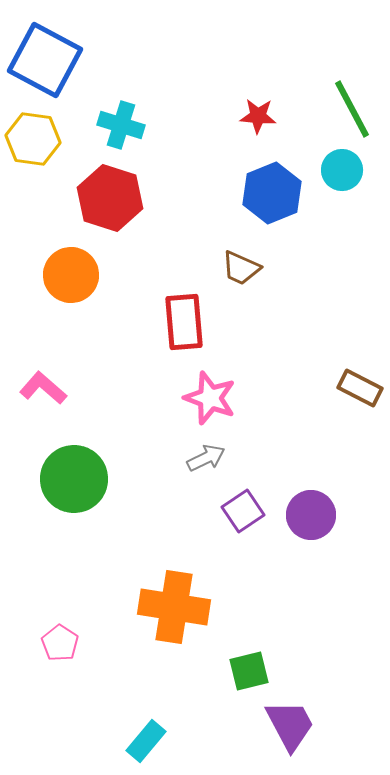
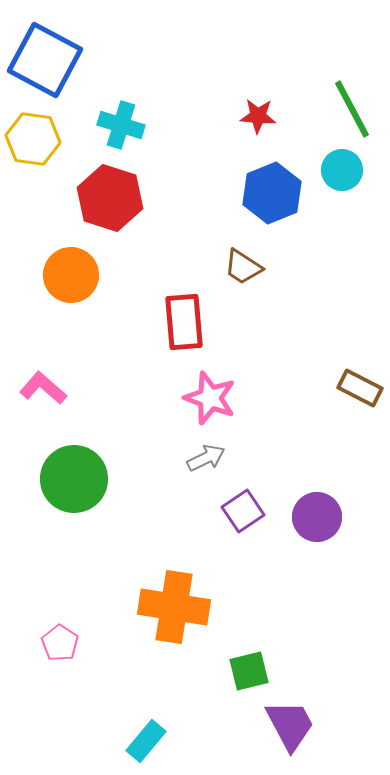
brown trapezoid: moved 2 px right, 1 px up; rotated 9 degrees clockwise
purple circle: moved 6 px right, 2 px down
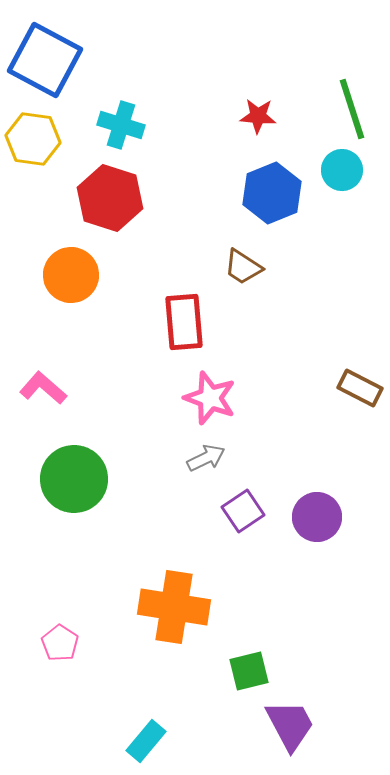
green line: rotated 10 degrees clockwise
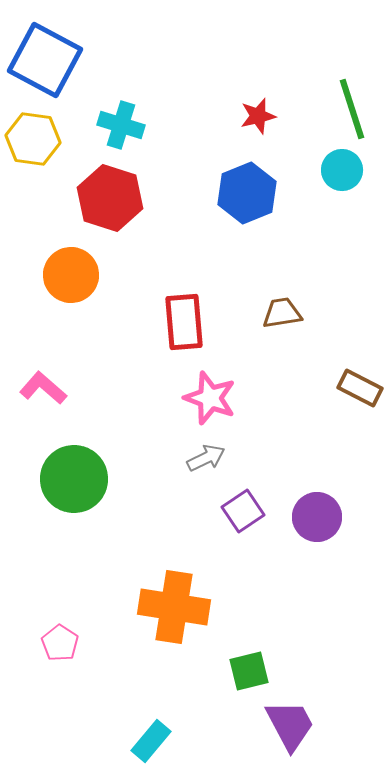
red star: rotated 18 degrees counterclockwise
blue hexagon: moved 25 px left
brown trapezoid: moved 39 px right, 46 px down; rotated 138 degrees clockwise
cyan rectangle: moved 5 px right
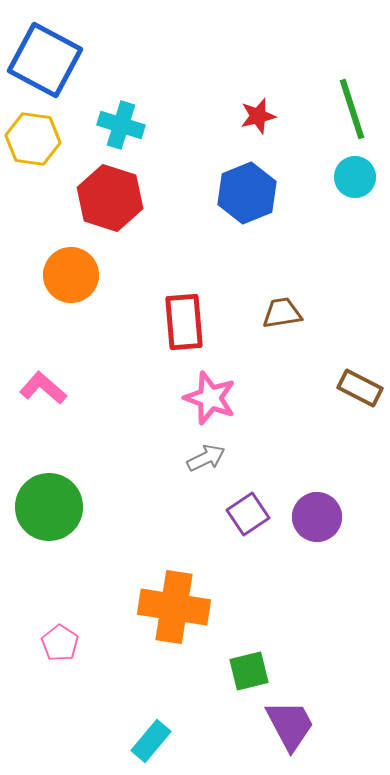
cyan circle: moved 13 px right, 7 px down
green circle: moved 25 px left, 28 px down
purple square: moved 5 px right, 3 px down
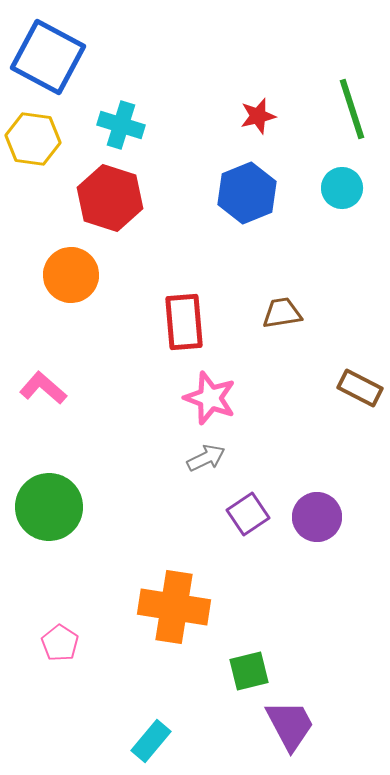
blue square: moved 3 px right, 3 px up
cyan circle: moved 13 px left, 11 px down
